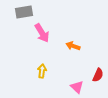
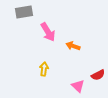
pink arrow: moved 6 px right, 1 px up
yellow arrow: moved 2 px right, 2 px up
red semicircle: rotated 40 degrees clockwise
pink triangle: moved 1 px right, 1 px up
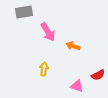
pink triangle: moved 1 px left; rotated 24 degrees counterclockwise
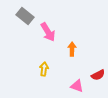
gray rectangle: moved 1 px right, 4 px down; rotated 48 degrees clockwise
orange arrow: moved 1 px left, 3 px down; rotated 72 degrees clockwise
